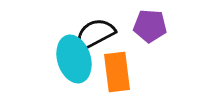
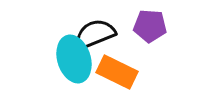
black semicircle: rotated 6 degrees clockwise
orange rectangle: rotated 57 degrees counterclockwise
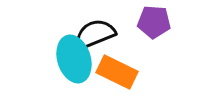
purple pentagon: moved 4 px right, 4 px up
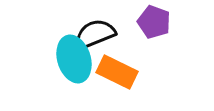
purple pentagon: rotated 16 degrees clockwise
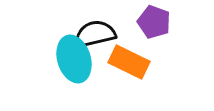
black semicircle: rotated 9 degrees clockwise
orange rectangle: moved 12 px right, 10 px up
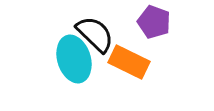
black semicircle: rotated 57 degrees clockwise
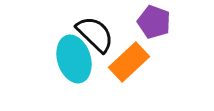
orange rectangle: rotated 69 degrees counterclockwise
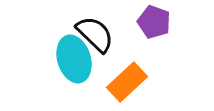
orange rectangle: moved 2 px left, 20 px down
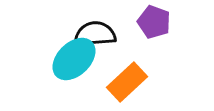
black semicircle: rotated 48 degrees counterclockwise
cyan ellipse: rotated 63 degrees clockwise
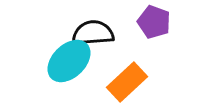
black semicircle: moved 2 px left, 1 px up
cyan ellipse: moved 5 px left, 2 px down
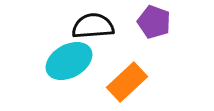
black semicircle: moved 7 px up
cyan ellipse: rotated 15 degrees clockwise
